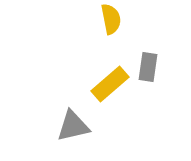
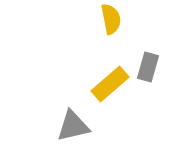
gray rectangle: rotated 8 degrees clockwise
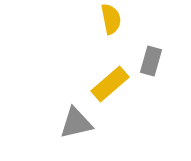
gray rectangle: moved 3 px right, 6 px up
gray triangle: moved 3 px right, 3 px up
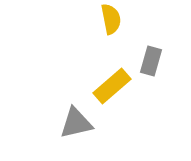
yellow rectangle: moved 2 px right, 2 px down
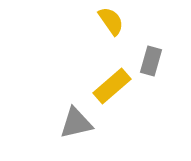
yellow semicircle: moved 2 px down; rotated 24 degrees counterclockwise
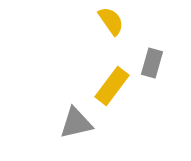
gray rectangle: moved 1 px right, 2 px down
yellow rectangle: rotated 12 degrees counterclockwise
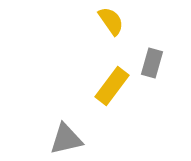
gray triangle: moved 10 px left, 16 px down
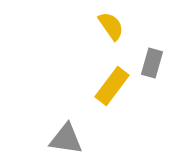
yellow semicircle: moved 5 px down
gray triangle: rotated 21 degrees clockwise
